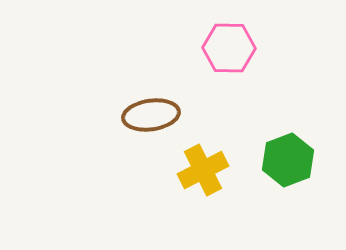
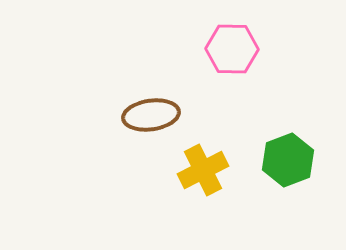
pink hexagon: moved 3 px right, 1 px down
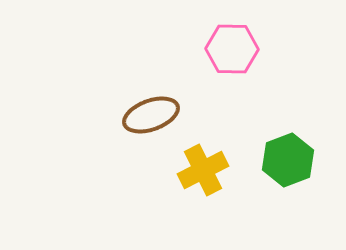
brown ellipse: rotated 12 degrees counterclockwise
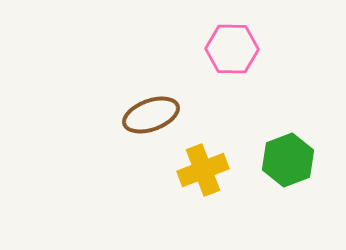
yellow cross: rotated 6 degrees clockwise
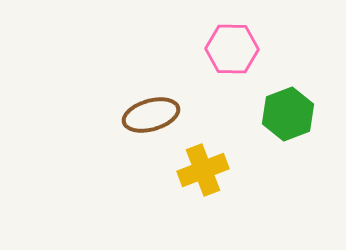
brown ellipse: rotated 4 degrees clockwise
green hexagon: moved 46 px up
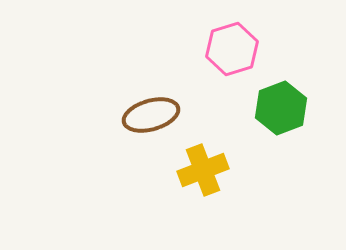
pink hexagon: rotated 18 degrees counterclockwise
green hexagon: moved 7 px left, 6 px up
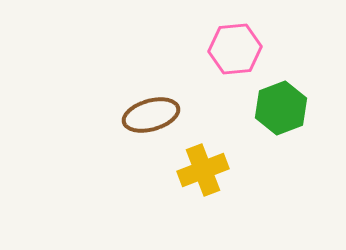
pink hexagon: moved 3 px right; rotated 12 degrees clockwise
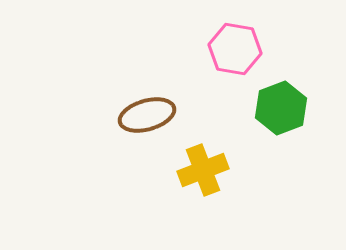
pink hexagon: rotated 15 degrees clockwise
brown ellipse: moved 4 px left
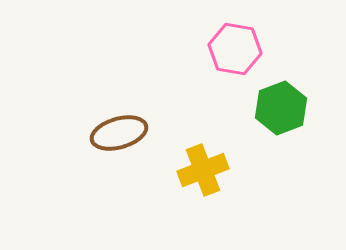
brown ellipse: moved 28 px left, 18 px down
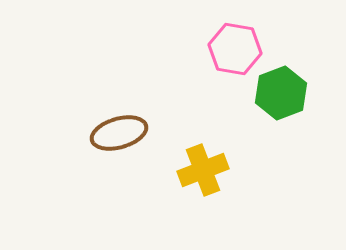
green hexagon: moved 15 px up
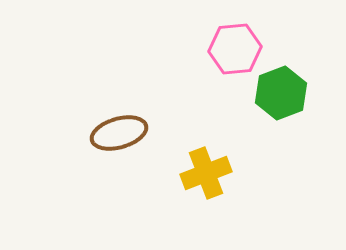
pink hexagon: rotated 15 degrees counterclockwise
yellow cross: moved 3 px right, 3 px down
